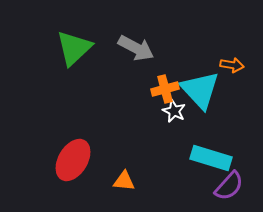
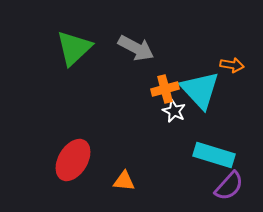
cyan rectangle: moved 3 px right, 3 px up
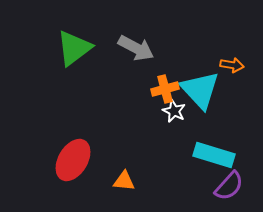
green triangle: rotated 6 degrees clockwise
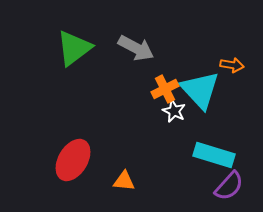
orange cross: rotated 12 degrees counterclockwise
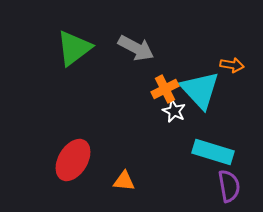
cyan rectangle: moved 1 px left, 3 px up
purple semicircle: rotated 52 degrees counterclockwise
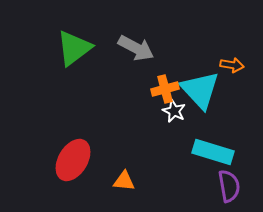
orange cross: rotated 12 degrees clockwise
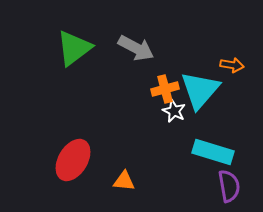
cyan triangle: rotated 24 degrees clockwise
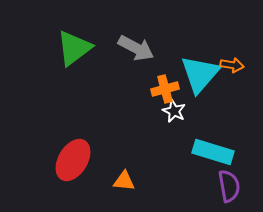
cyan triangle: moved 16 px up
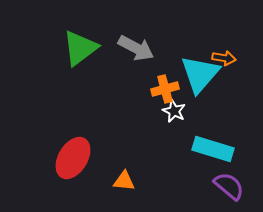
green triangle: moved 6 px right
orange arrow: moved 8 px left, 7 px up
cyan rectangle: moved 3 px up
red ellipse: moved 2 px up
purple semicircle: rotated 40 degrees counterclockwise
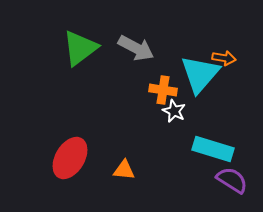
orange cross: moved 2 px left, 1 px down; rotated 24 degrees clockwise
red ellipse: moved 3 px left
orange triangle: moved 11 px up
purple semicircle: moved 3 px right, 6 px up; rotated 8 degrees counterclockwise
